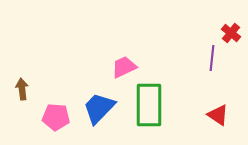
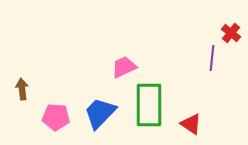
blue trapezoid: moved 1 px right, 5 px down
red triangle: moved 27 px left, 9 px down
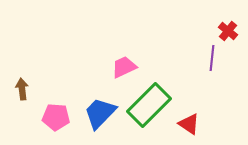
red cross: moved 3 px left, 2 px up
green rectangle: rotated 45 degrees clockwise
red triangle: moved 2 px left
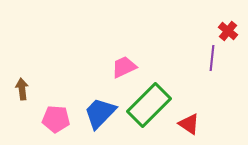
pink pentagon: moved 2 px down
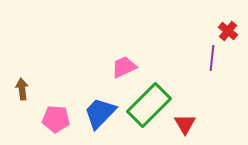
red triangle: moved 4 px left; rotated 25 degrees clockwise
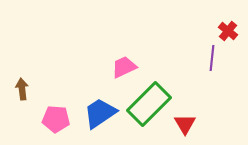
green rectangle: moved 1 px up
blue trapezoid: rotated 12 degrees clockwise
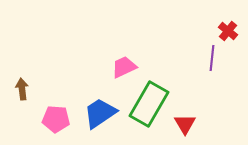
green rectangle: rotated 15 degrees counterclockwise
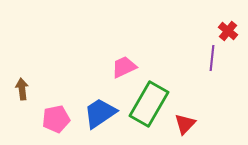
pink pentagon: rotated 16 degrees counterclockwise
red triangle: rotated 15 degrees clockwise
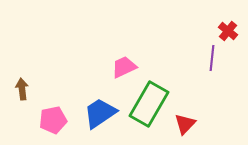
pink pentagon: moved 3 px left, 1 px down
